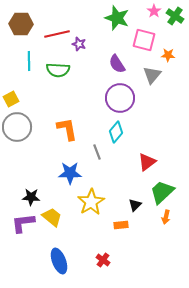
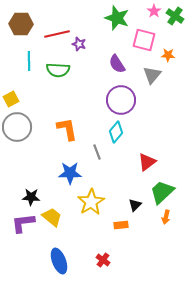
purple circle: moved 1 px right, 2 px down
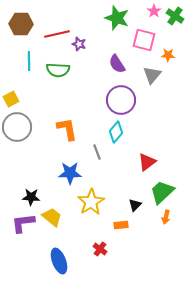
red cross: moved 3 px left, 11 px up
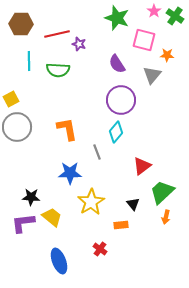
orange star: moved 1 px left
red triangle: moved 5 px left, 4 px down
black triangle: moved 2 px left, 1 px up; rotated 24 degrees counterclockwise
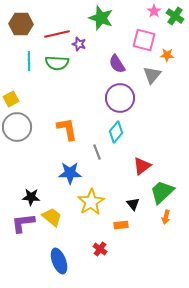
green star: moved 16 px left
green semicircle: moved 1 px left, 7 px up
purple circle: moved 1 px left, 2 px up
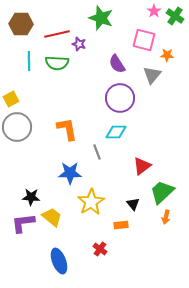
cyan diamond: rotated 50 degrees clockwise
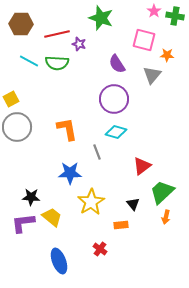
green cross: rotated 24 degrees counterclockwise
cyan line: rotated 60 degrees counterclockwise
purple circle: moved 6 px left, 1 px down
cyan diamond: rotated 15 degrees clockwise
